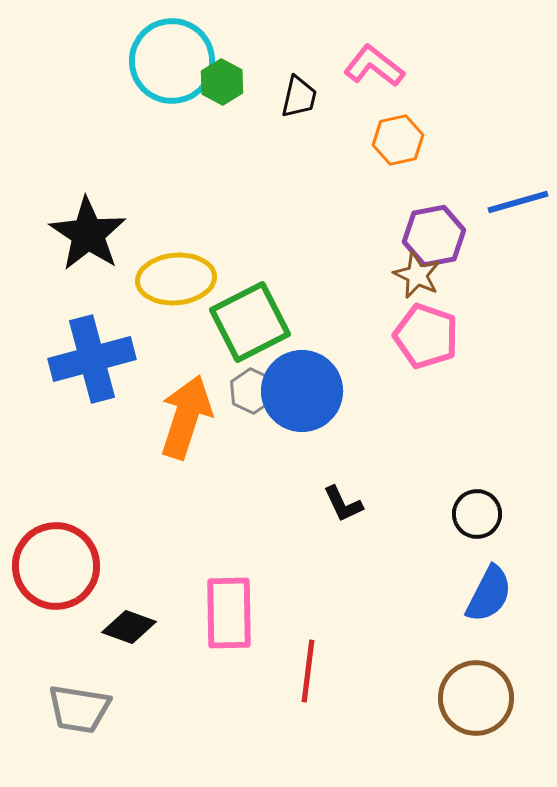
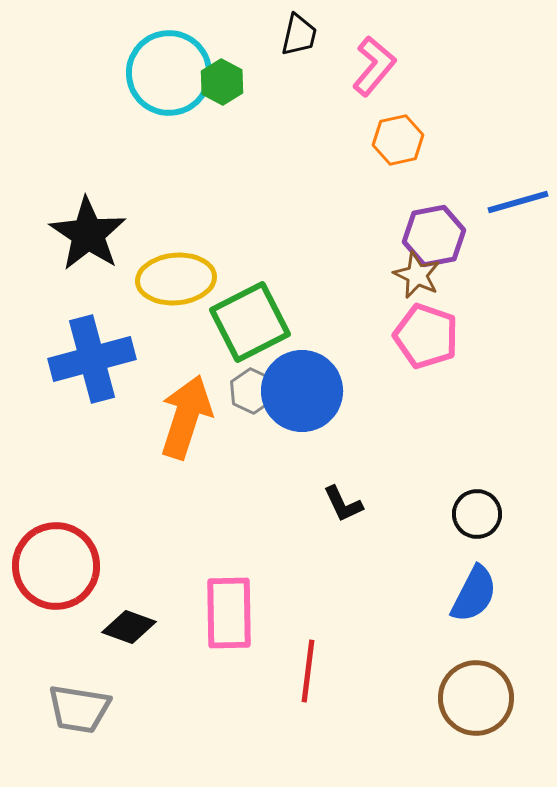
cyan circle: moved 3 px left, 12 px down
pink L-shape: rotated 92 degrees clockwise
black trapezoid: moved 62 px up
blue semicircle: moved 15 px left
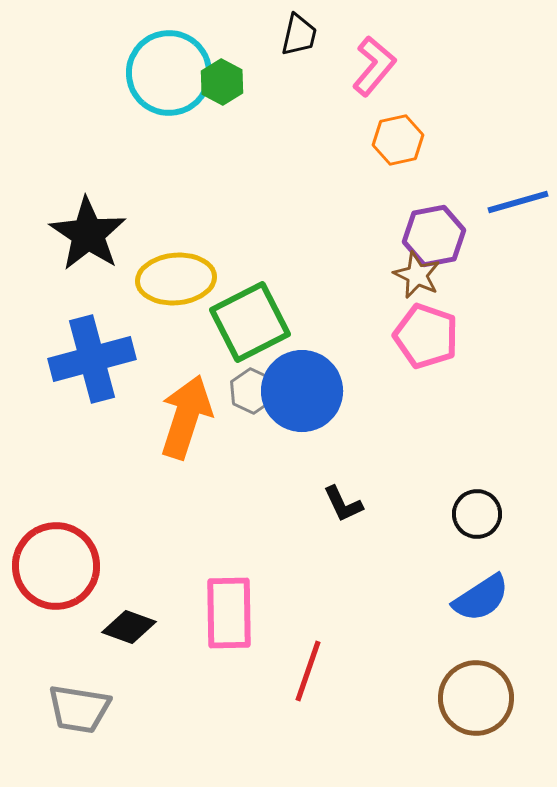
blue semicircle: moved 7 px right, 4 px down; rotated 30 degrees clockwise
red line: rotated 12 degrees clockwise
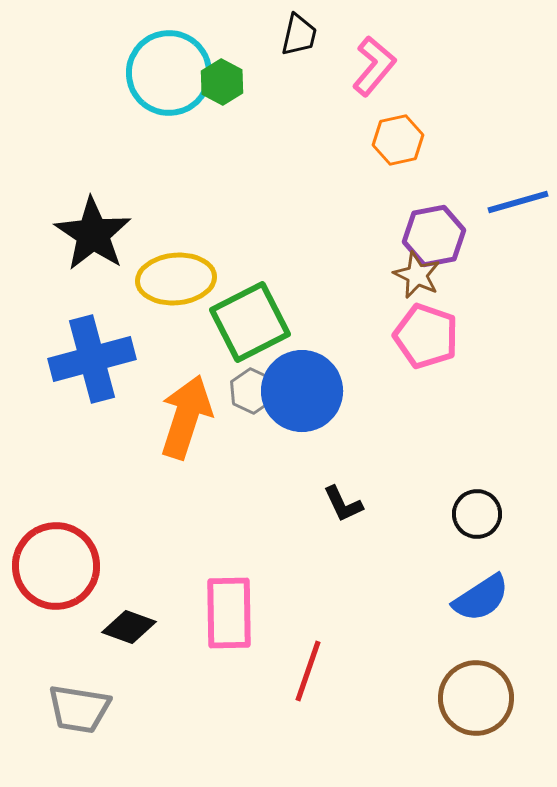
black star: moved 5 px right
